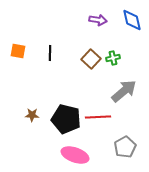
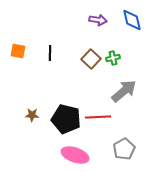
gray pentagon: moved 1 px left, 2 px down
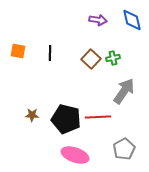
gray arrow: rotated 16 degrees counterclockwise
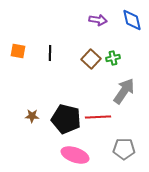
brown star: moved 1 px down
gray pentagon: rotated 30 degrees clockwise
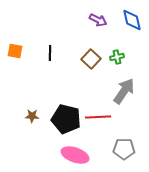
purple arrow: rotated 18 degrees clockwise
orange square: moved 3 px left
green cross: moved 4 px right, 1 px up
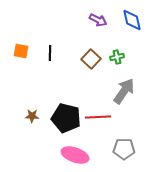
orange square: moved 6 px right
black pentagon: moved 1 px up
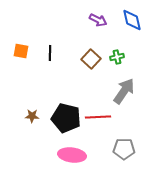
pink ellipse: moved 3 px left; rotated 12 degrees counterclockwise
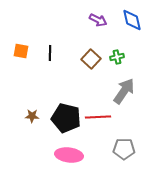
pink ellipse: moved 3 px left
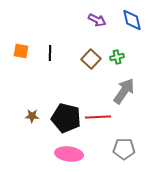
purple arrow: moved 1 px left
pink ellipse: moved 1 px up
